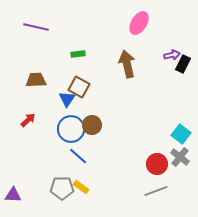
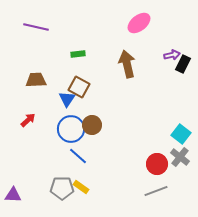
pink ellipse: rotated 20 degrees clockwise
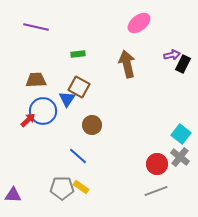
blue circle: moved 28 px left, 18 px up
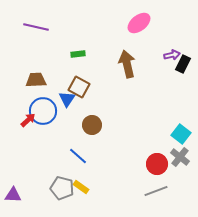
gray pentagon: rotated 15 degrees clockwise
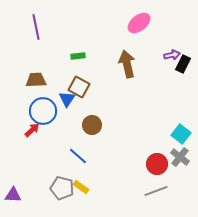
purple line: rotated 65 degrees clockwise
green rectangle: moved 2 px down
red arrow: moved 4 px right, 10 px down
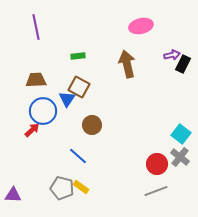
pink ellipse: moved 2 px right, 3 px down; rotated 25 degrees clockwise
